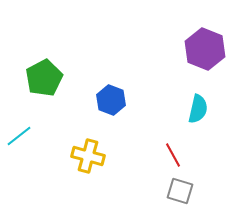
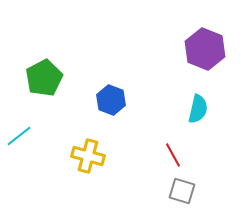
gray square: moved 2 px right
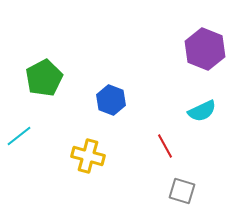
cyan semicircle: moved 4 px right, 2 px down; rotated 52 degrees clockwise
red line: moved 8 px left, 9 px up
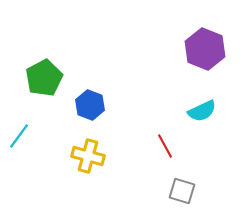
blue hexagon: moved 21 px left, 5 px down
cyan line: rotated 16 degrees counterclockwise
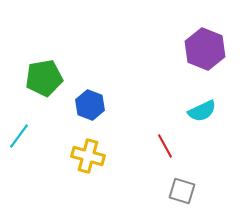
green pentagon: rotated 18 degrees clockwise
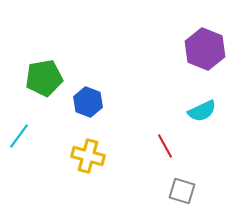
blue hexagon: moved 2 px left, 3 px up
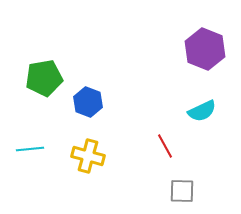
cyan line: moved 11 px right, 13 px down; rotated 48 degrees clockwise
gray square: rotated 16 degrees counterclockwise
